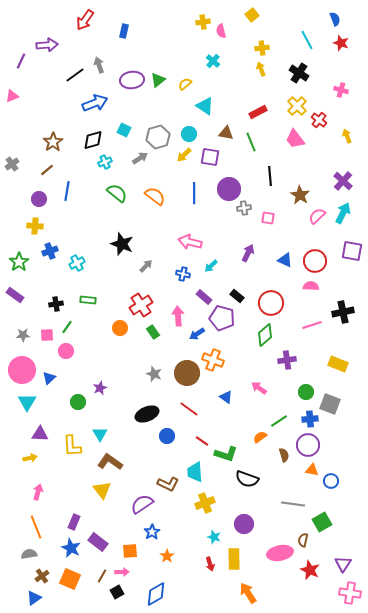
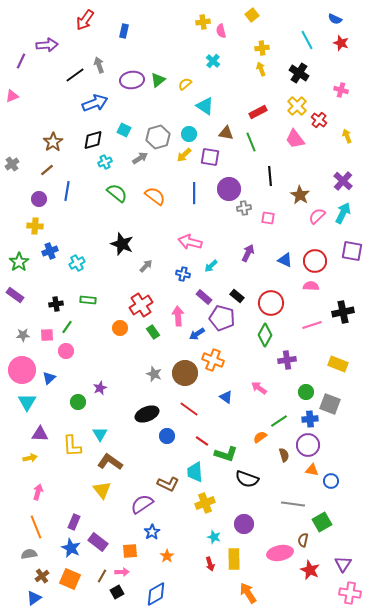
blue semicircle at (335, 19): rotated 136 degrees clockwise
green diamond at (265, 335): rotated 20 degrees counterclockwise
brown circle at (187, 373): moved 2 px left
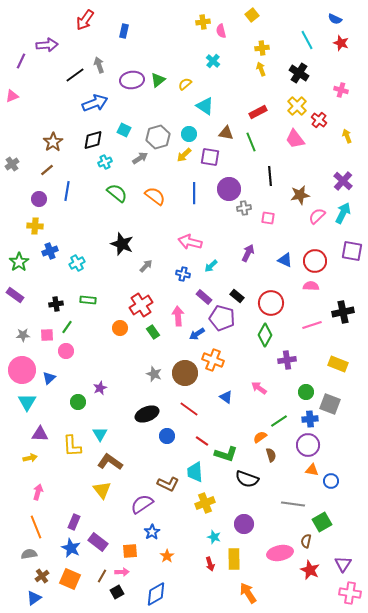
brown star at (300, 195): rotated 30 degrees clockwise
brown semicircle at (284, 455): moved 13 px left
brown semicircle at (303, 540): moved 3 px right, 1 px down
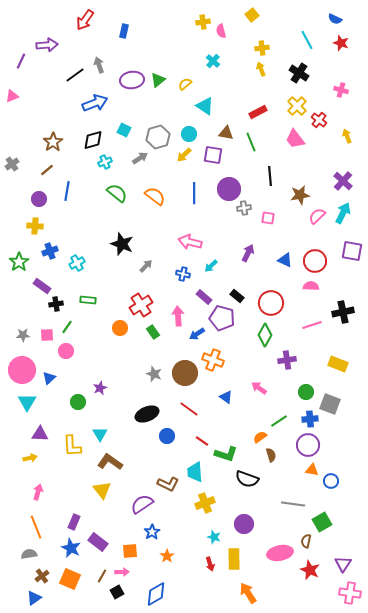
purple square at (210, 157): moved 3 px right, 2 px up
purple rectangle at (15, 295): moved 27 px right, 9 px up
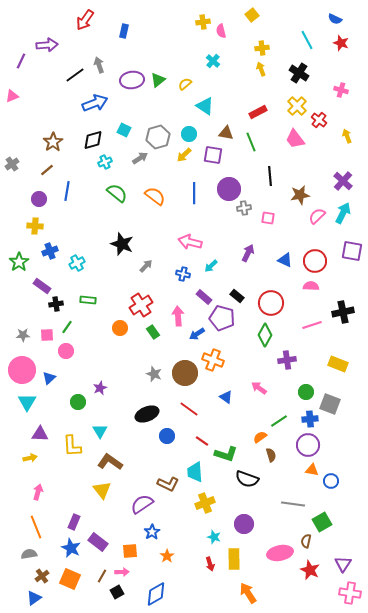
cyan triangle at (100, 434): moved 3 px up
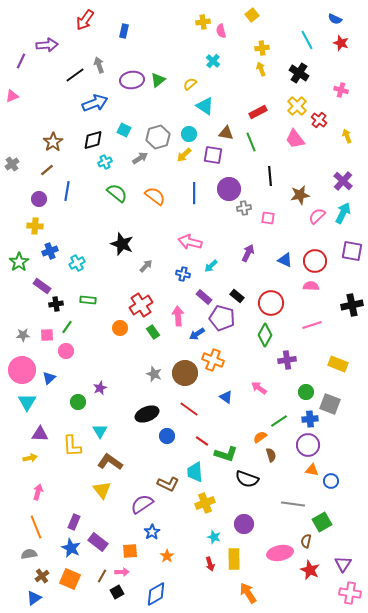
yellow semicircle at (185, 84): moved 5 px right
black cross at (343, 312): moved 9 px right, 7 px up
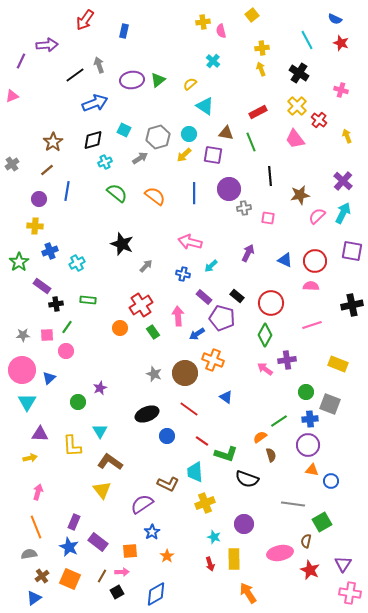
pink arrow at (259, 388): moved 6 px right, 19 px up
blue star at (71, 548): moved 2 px left, 1 px up
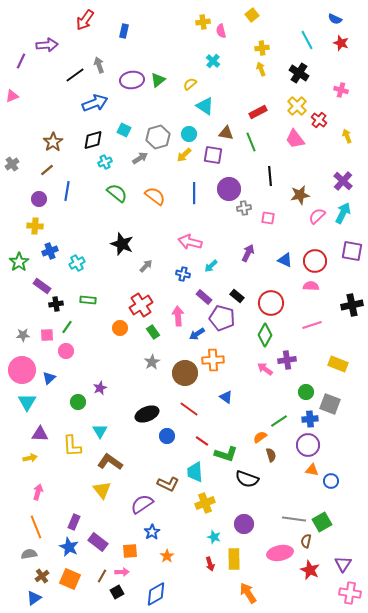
orange cross at (213, 360): rotated 25 degrees counterclockwise
gray star at (154, 374): moved 2 px left, 12 px up; rotated 21 degrees clockwise
gray line at (293, 504): moved 1 px right, 15 px down
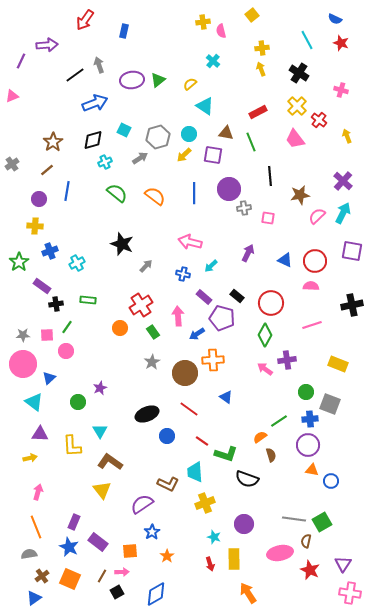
pink circle at (22, 370): moved 1 px right, 6 px up
cyan triangle at (27, 402): moved 7 px right; rotated 24 degrees counterclockwise
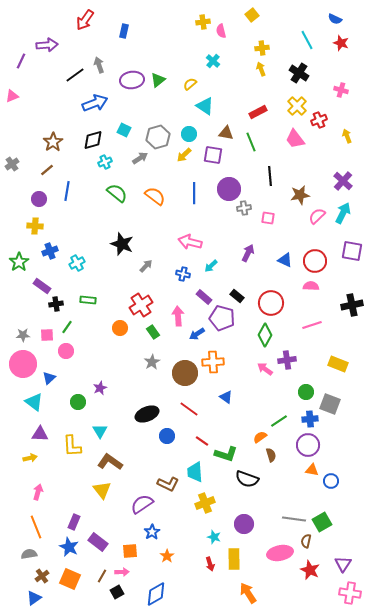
red cross at (319, 120): rotated 28 degrees clockwise
orange cross at (213, 360): moved 2 px down
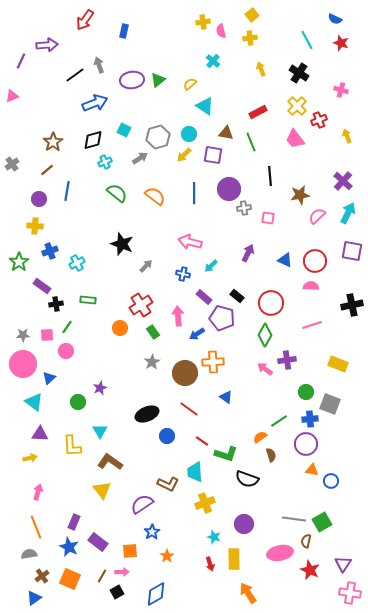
yellow cross at (262, 48): moved 12 px left, 10 px up
cyan arrow at (343, 213): moved 5 px right
purple circle at (308, 445): moved 2 px left, 1 px up
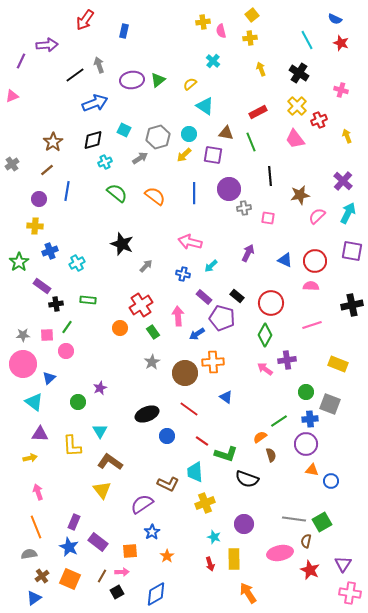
pink arrow at (38, 492): rotated 35 degrees counterclockwise
